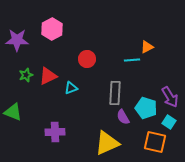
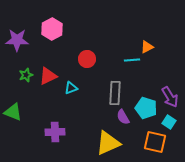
yellow triangle: moved 1 px right
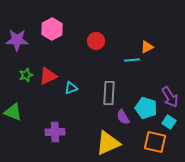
red circle: moved 9 px right, 18 px up
gray rectangle: moved 6 px left
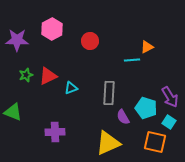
red circle: moved 6 px left
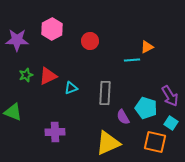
gray rectangle: moved 4 px left
purple arrow: moved 1 px up
cyan square: moved 2 px right, 1 px down
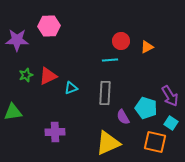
pink hexagon: moved 3 px left, 3 px up; rotated 25 degrees clockwise
red circle: moved 31 px right
cyan line: moved 22 px left
green triangle: rotated 30 degrees counterclockwise
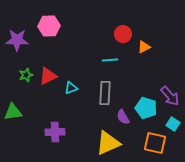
red circle: moved 2 px right, 7 px up
orange triangle: moved 3 px left
purple arrow: rotated 10 degrees counterclockwise
cyan square: moved 2 px right, 1 px down
orange square: moved 1 px down
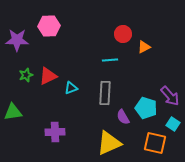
yellow triangle: moved 1 px right
